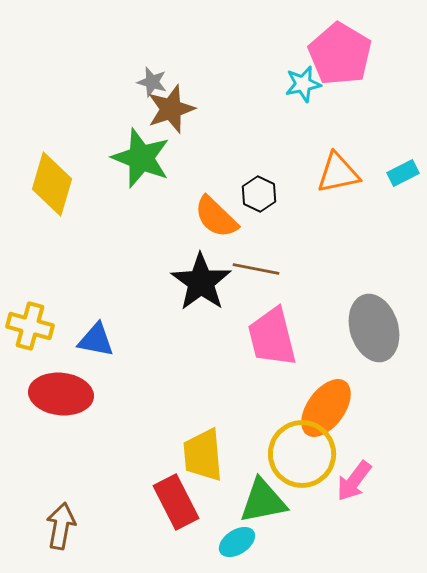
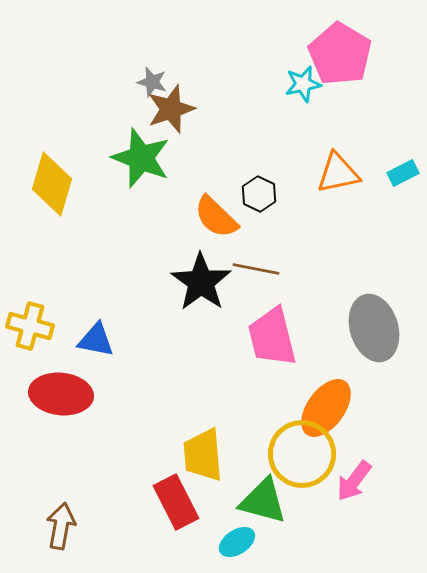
green triangle: rotated 26 degrees clockwise
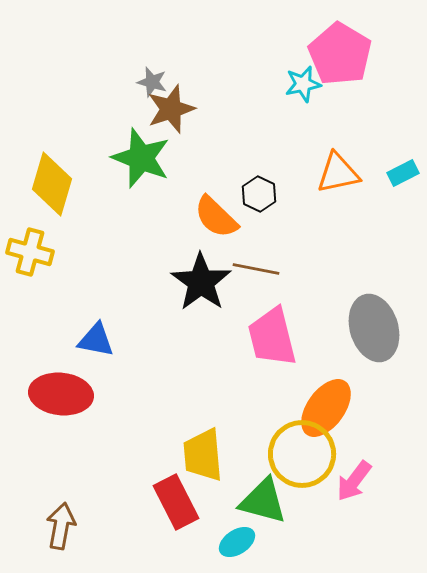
yellow cross: moved 74 px up
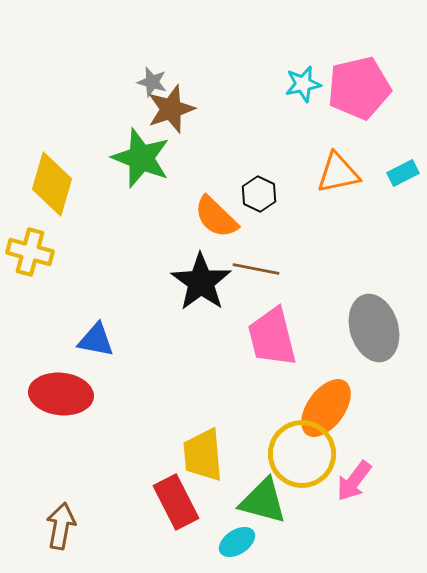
pink pentagon: moved 19 px right, 34 px down; rotated 28 degrees clockwise
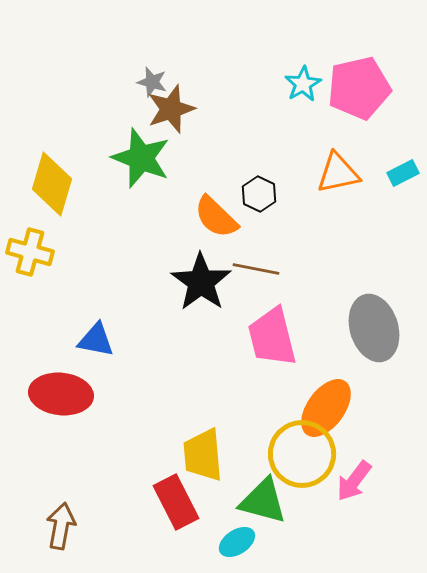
cyan star: rotated 18 degrees counterclockwise
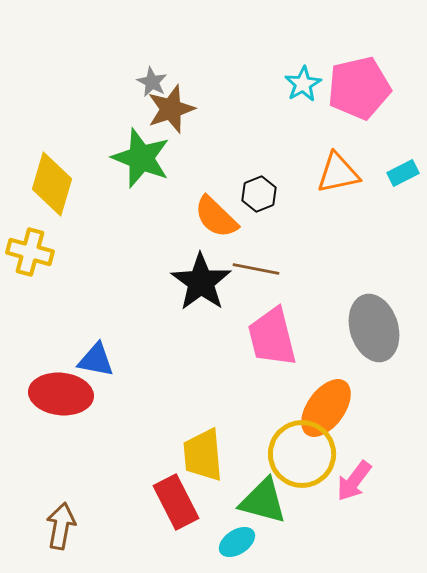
gray star: rotated 12 degrees clockwise
black hexagon: rotated 12 degrees clockwise
blue triangle: moved 20 px down
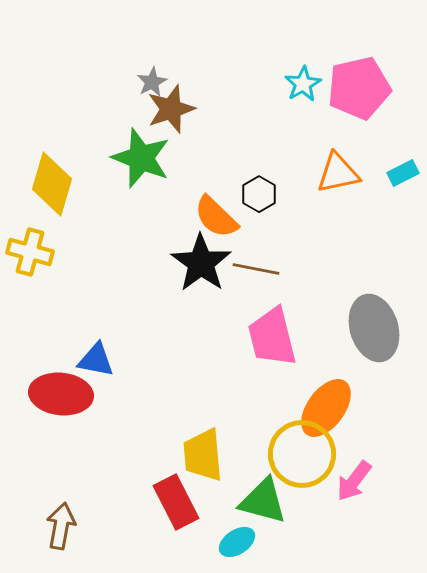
gray star: rotated 16 degrees clockwise
black hexagon: rotated 8 degrees counterclockwise
black star: moved 19 px up
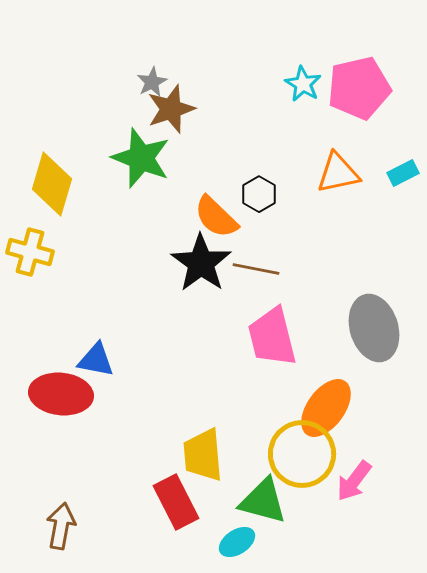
cyan star: rotated 12 degrees counterclockwise
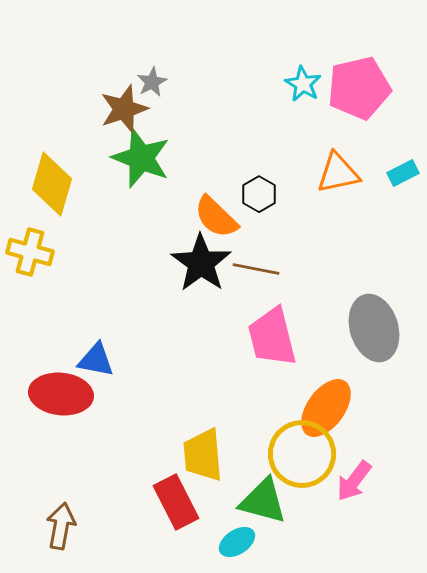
brown star: moved 47 px left
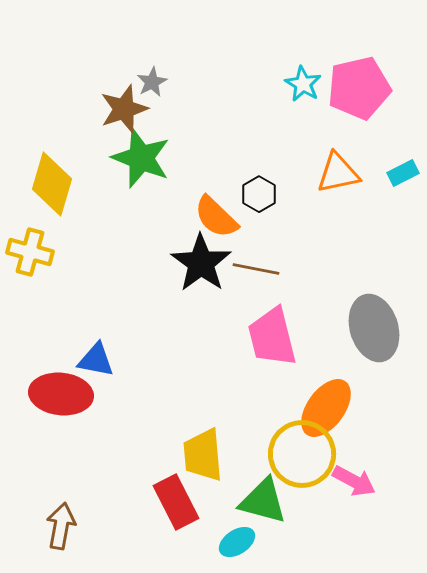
pink arrow: rotated 99 degrees counterclockwise
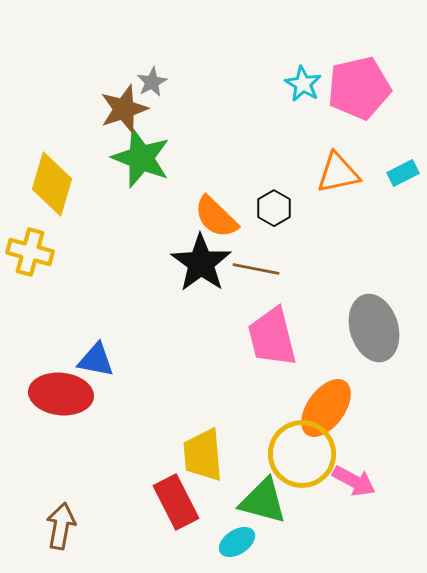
black hexagon: moved 15 px right, 14 px down
